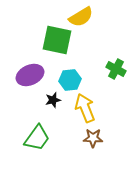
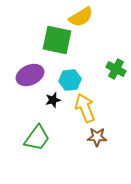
brown star: moved 4 px right, 1 px up
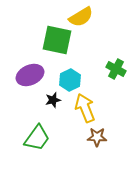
cyan hexagon: rotated 20 degrees counterclockwise
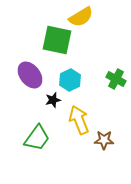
green cross: moved 10 px down
purple ellipse: rotated 76 degrees clockwise
yellow arrow: moved 6 px left, 12 px down
brown star: moved 7 px right, 3 px down
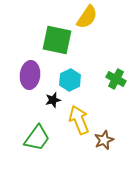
yellow semicircle: moved 6 px right; rotated 25 degrees counterclockwise
purple ellipse: rotated 44 degrees clockwise
brown star: rotated 24 degrees counterclockwise
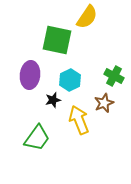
green cross: moved 2 px left, 3 px up
brown star: moved 37 px up
